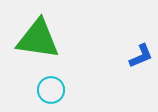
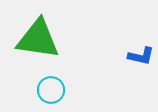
blue L-shape: rotated 36 degrees clockwise
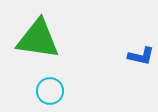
cyan circle: moved 1 px left, 1 px down
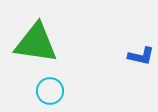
green triangle: moved 2 px left, 4 px down
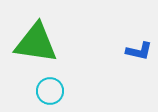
blue L-shape: moved 2 px left, 5 px up
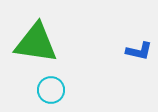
cyan circle: moved 1 px right, 1 px up
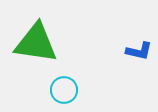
cyan circle: moved 13 px right
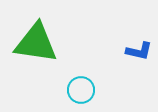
cyan circle: moved 17 px right
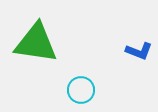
blue L-shape: rotated 8 degrees clockwise
